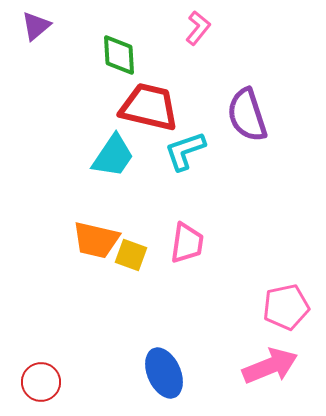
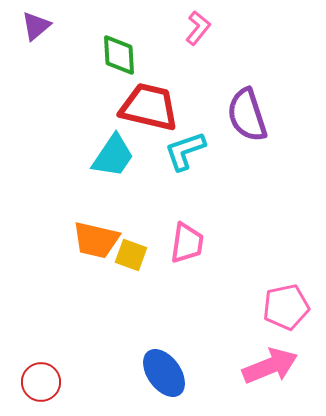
blue ellipse: rotated 12 degrees counterclockwise
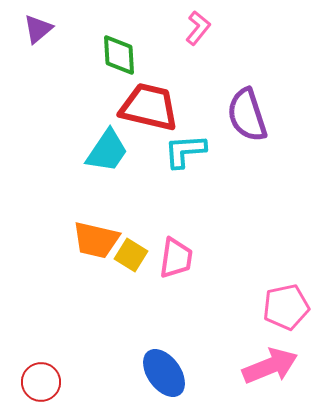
purple triangle: moved 2 px right, 3 px down
cyan L-shape: rotated 15 degrees clockwise
cyan trapezoid: moved 6 px left, 5 px up
pink trapezoid: moved 11 px left, 15 px down
yellow square: rotated 12 degrees clockwise
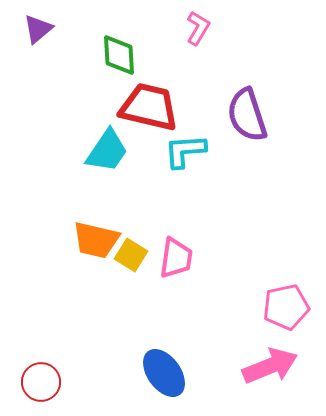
pink L-shape: rotated 8 degrees counterclockwise
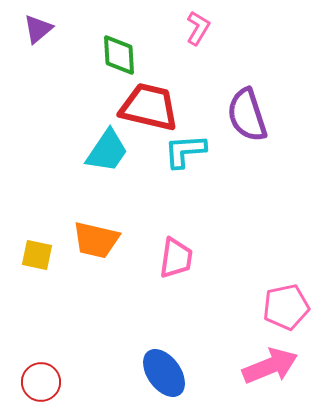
yellow square: moved 94 px left; rotated 20 degrees counterclockwise
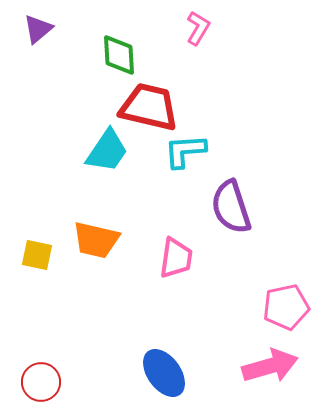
purple semicircle: moved 16 px left, 92 px down
pink arrow: rotated 6 degrees clockwise
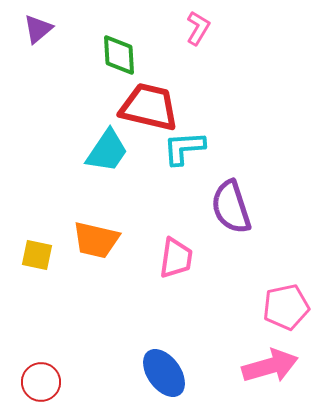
cyan L-shape: moved 1 px left, 3 px up
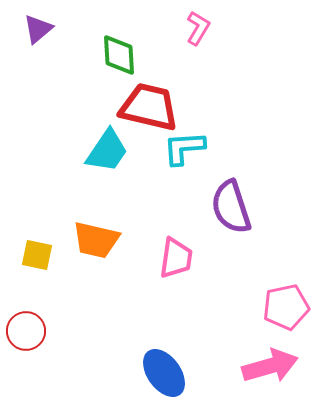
red circle: moved 15 px left, 51 px up
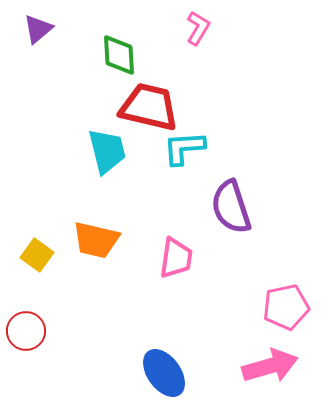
cyan trapezoid: rotated 48 degrees counterclockwise
yellow square: rotated 24 degrees clockwise
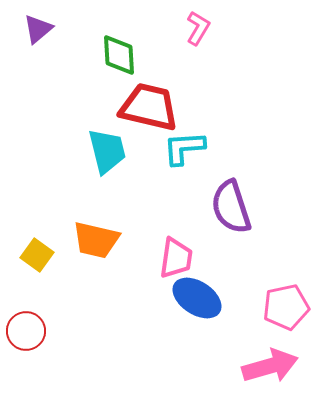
blue ellipse: moved 33 px right, 75 px up; rotated 21 degrees counterclockwise
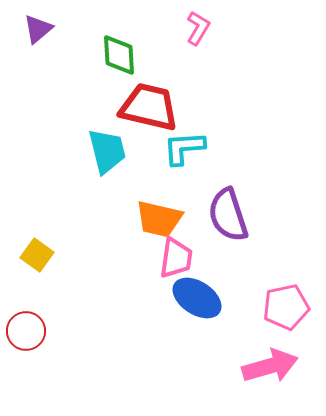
purple semicircle: moved 3 px left, 8 px down
orange trapezoid: moved 63 px right, 21 px up
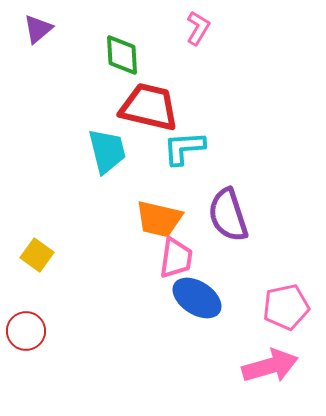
green diamond: moved 3 px right
